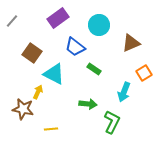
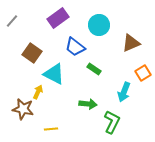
orange square: moved 1 px left
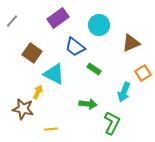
green L-shape: moved 1 px down
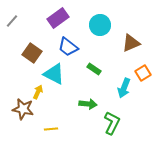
cyan circle: moved 1 px right
blue trapezoid: moved 7 px left
cyan arrow: moved 4 px up
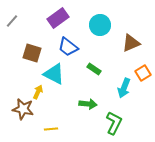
brown square: rotated 18 degrees counterclockwise
green L-shape: moved 2 px right
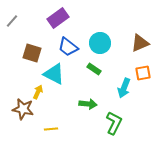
cyan circle: moved 18 px down
brown triangle: moved 9 px right
orange square: rotated 21 degrees clockwise
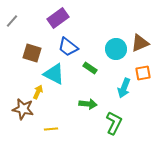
cyan circle: moved 16 px right, 6 px down
green rectangle: moved 4 px left, 1 px up
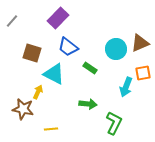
purple rectangle: rotated 10 degrees counterclockwise
cyan arrow: moved 2 px right, 1 px up
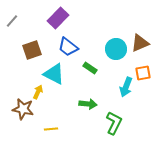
brown square: moved 3 px up; rotated 36 degrees counterclockwise
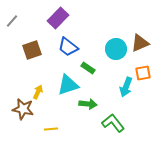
green rectangle: moved 2 px left
cyan triangle: moved 14 px right, 11 px down; rotated 45 degrees counterclockwise
green L-shape: moved 1 px left; rotated 65 degrees counterclockwise
